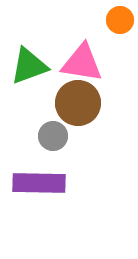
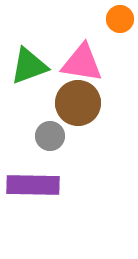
orange circle: moved 1 px up
gray circle: moved 3 px left
purple rectangle: moved 6 px left, 2 px down
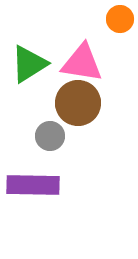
green triangle: moved 2 px up; rotated 12 degrees counterclockwise
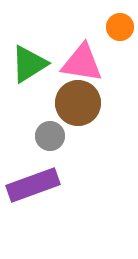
orange circle: moved 8 px down
purple rectangle: rotated 21 degrees counterclockwise
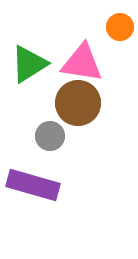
purple rectangle: rotated 36 degrees clockwise
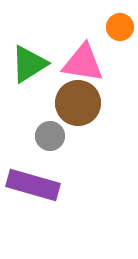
pink triangle: moved 1 px right
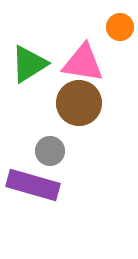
brown circle: moved 1 px right
gray circle: moved 15 px down
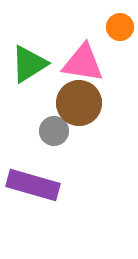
gray circle: moved 4 px right, 20 px up
